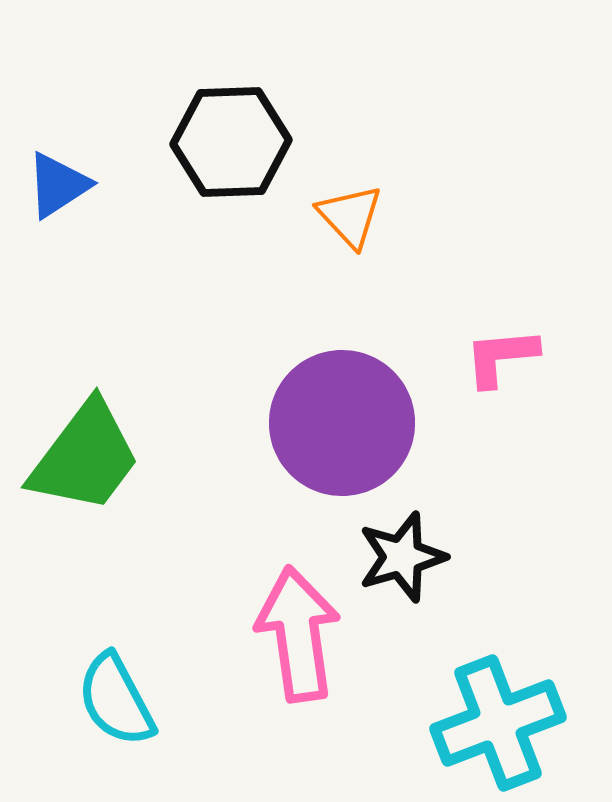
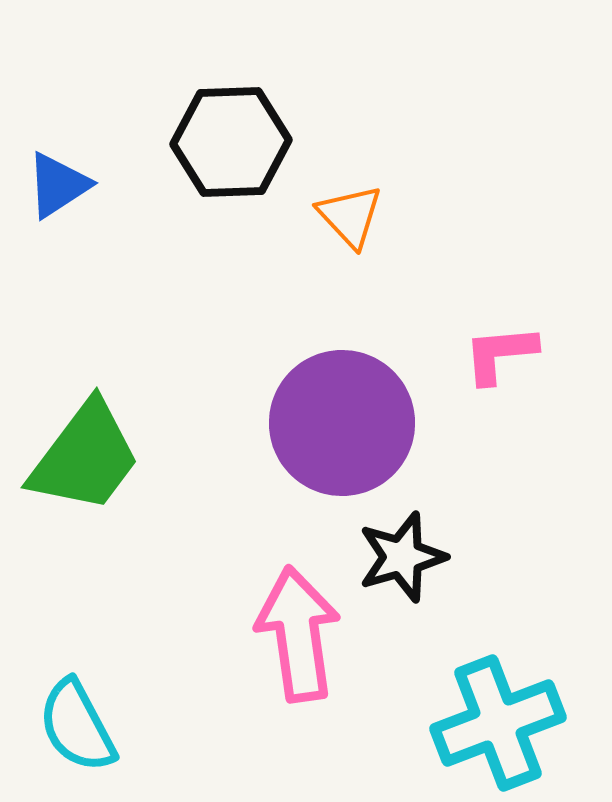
pink L-shape: moved 1 px left, 3 px up
cyan semicircle: moved 39 px left, 26 px down
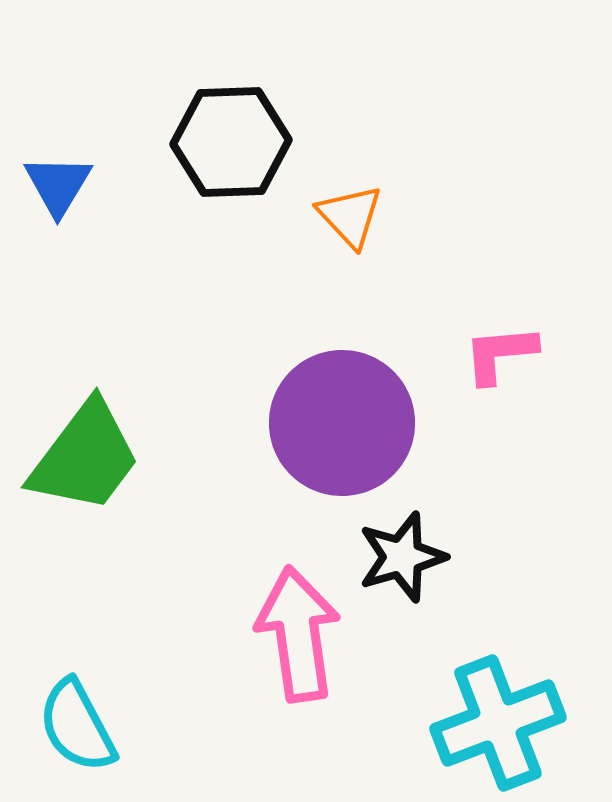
blue triangle: rotated 26 degrees counterclockwise
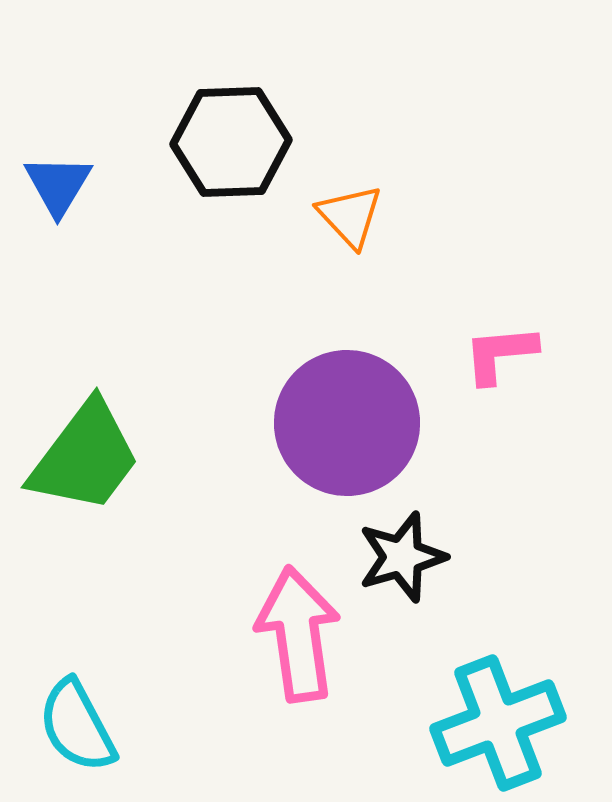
purple circle: moved 5 px right
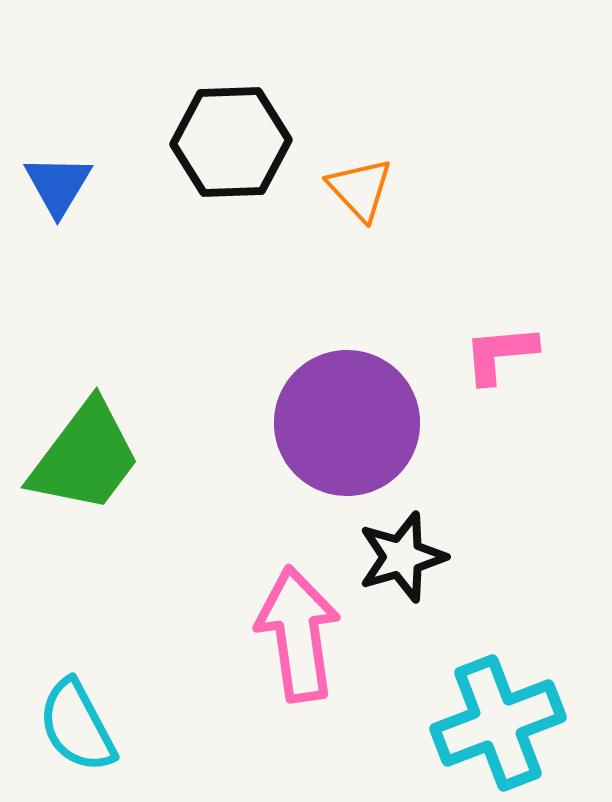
orange triangle: moved 10 px right, 27 px up
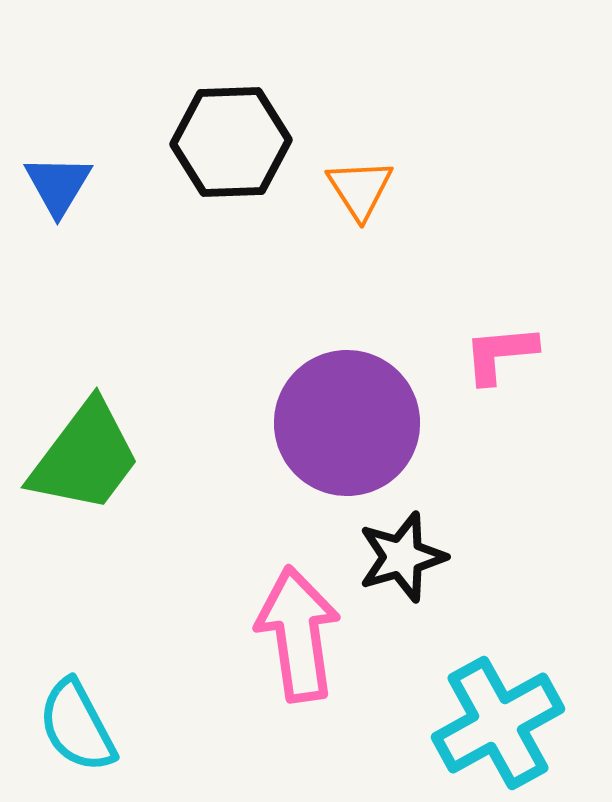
orange triangle: rotated 10 degrees clockwise
cyan cross: rotated 8 degrees counterclockwise
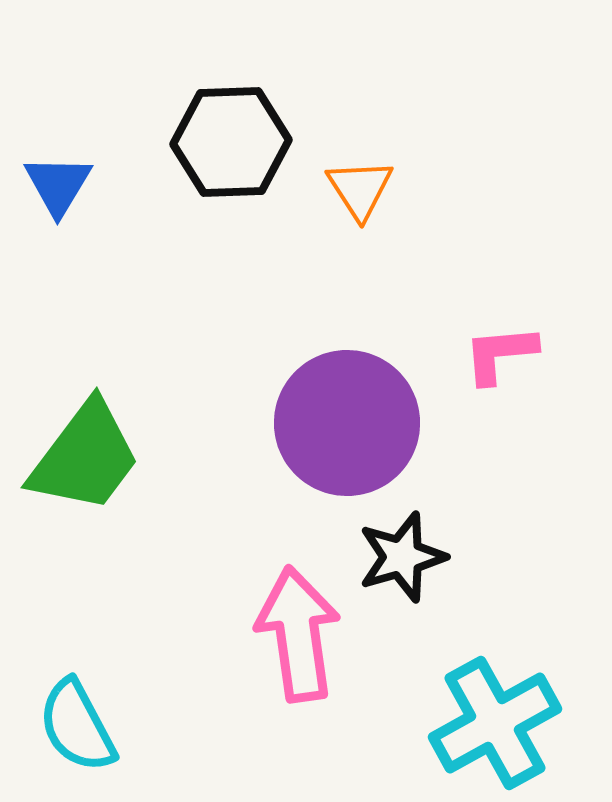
cyan cross: moved 3 px left
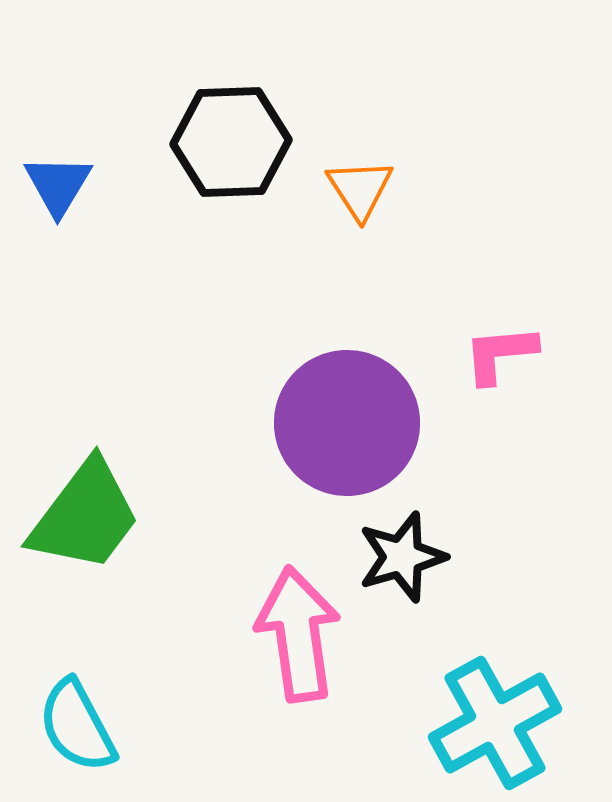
green trapezoid: moved 59 px down
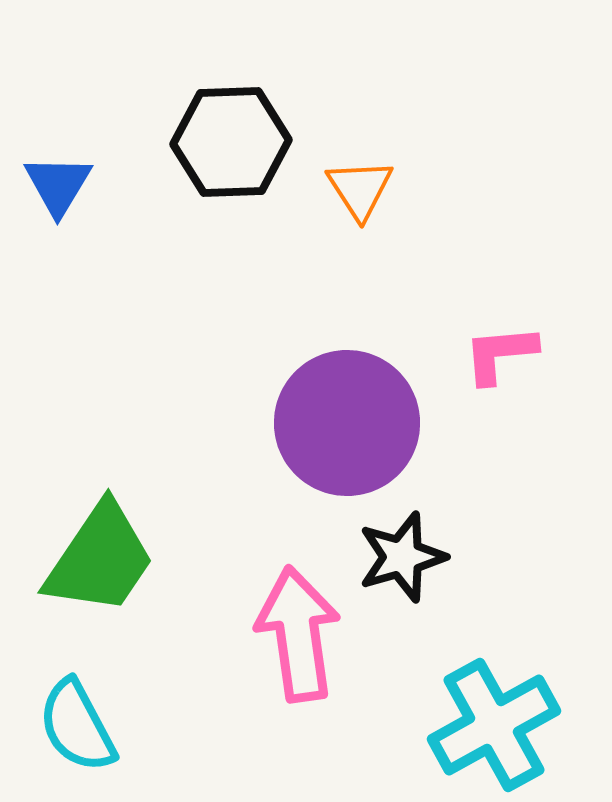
green trapezoid: moved 15 px right, 43 px down; rotated 3 degrees counterclockwise
cyan cross: moved 1 px left, 2 px down
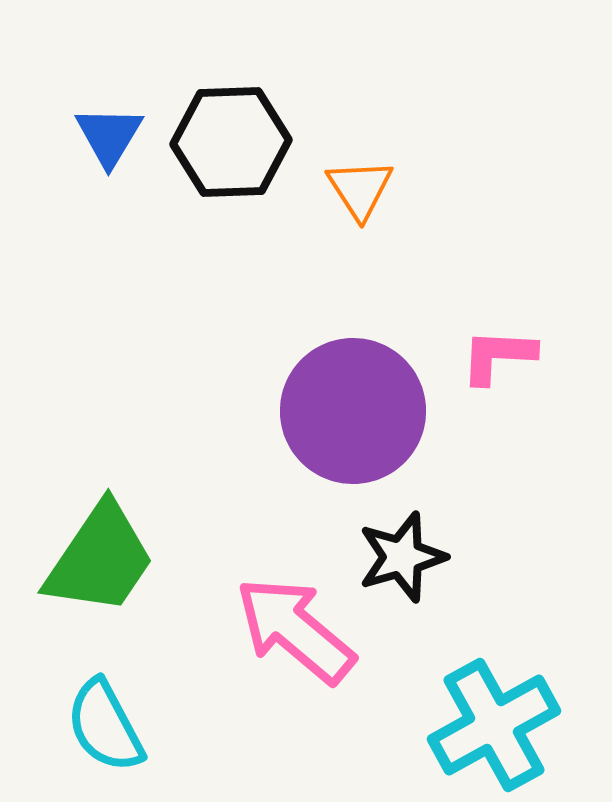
blue triangle: moved 51 px right, 49 px up
pink L-shape: moved 2 px left, 2 px down; rotated 8 degrees clockwise
purple circle: moved 6 px right, 12 px up
pink arrow: moved 3 px left, 4 px up; rotated 42 degrees counterclockwise
cyan semicircle: moved 28 px right
